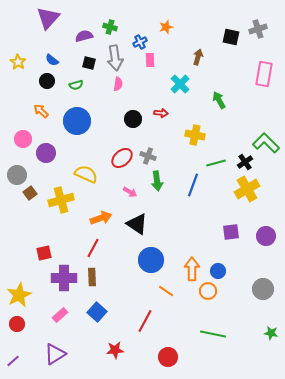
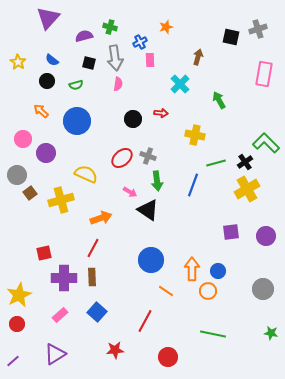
black triangle at (137, 224): moved 11 px right, 14 px up
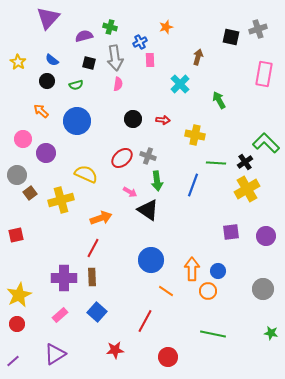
red arrow at (161, 113): moved 2 px right, 7 px down
green line at (216, 163): rotated 18 degrees clockwise
red square at (44, 253): moved 28 px left, 18 px up
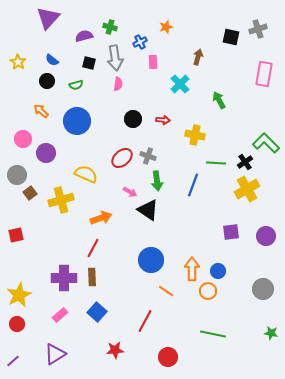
pink rectangle at (150, 60): moved 3 px right, 2 px down
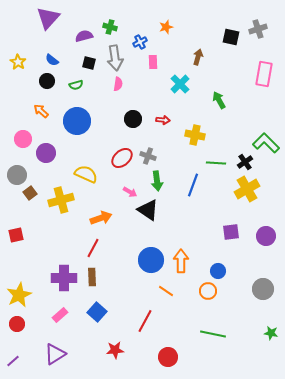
orange arrow at (192, 269): moved 11 px left, 8 px up
